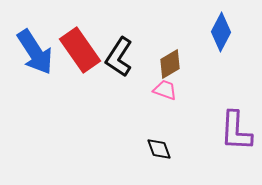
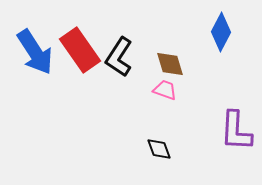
brown diamond: rotated 76 degrees counterclockwise
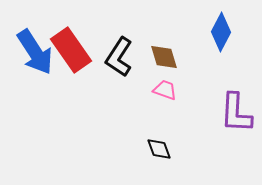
red rectangle: moved 9 px left
brown diamond: moved 6 px left, 7 px up
purple L-shape: moved 18 px up
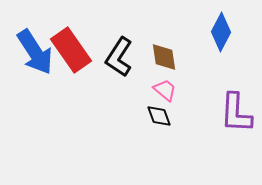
brown diamond: rotated 8 degrees clockwise
pink trapezoid: rotated 20 degrees clockwise
black diamond: moved 33 px up
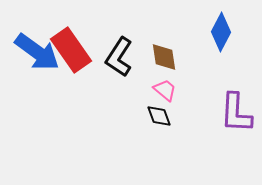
blue arrow: moved 2 px right; rotated 21 degrees counterclockwise
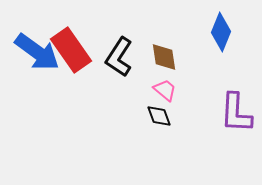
blue diamond: rotated 6 degrees counterclockwise
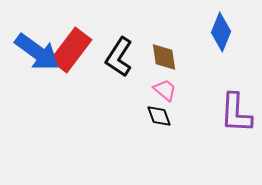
red rectangle: rotated 72 degrees clockwise
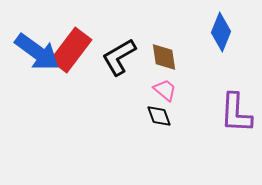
black L-shape: rotated 27 degrees clockwise
